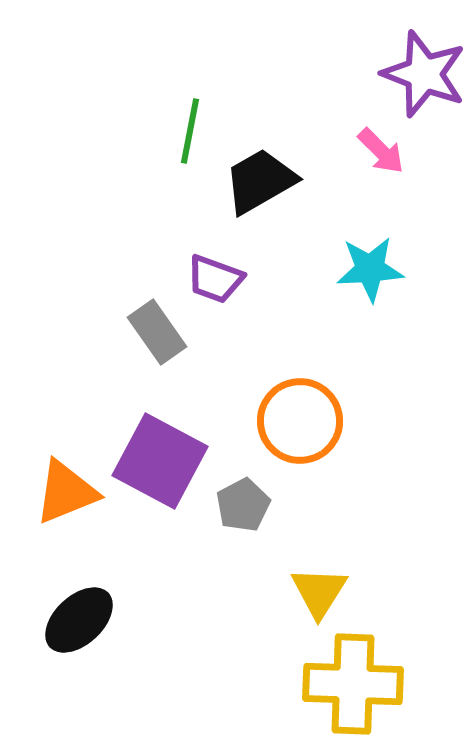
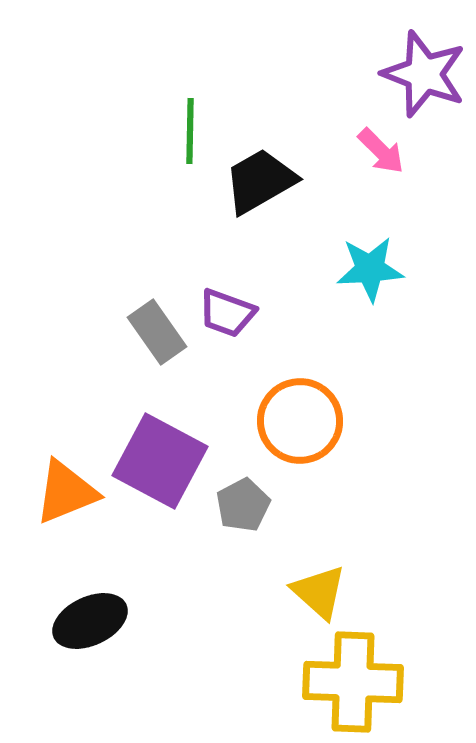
green line: rotated 10 degrees counterclockwise
purple trapezoid: moved 12 px right, 34 px down
yellow triangle: rotated 20 degrees counterclockwise
black ellipse: moved 11 px right, 1 px down; rotated 18 degrees clockwise
yellow cross: moved 2 px up
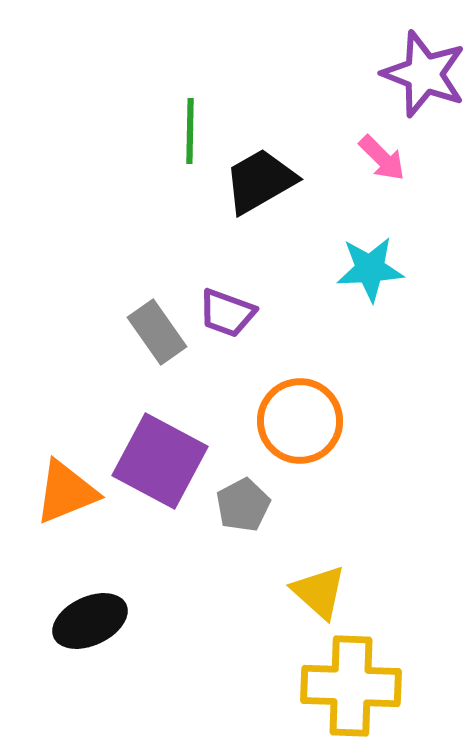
pink arrow: moved 1 px right, 7 px down
yellow cross: moved 2 px left, 4 px down
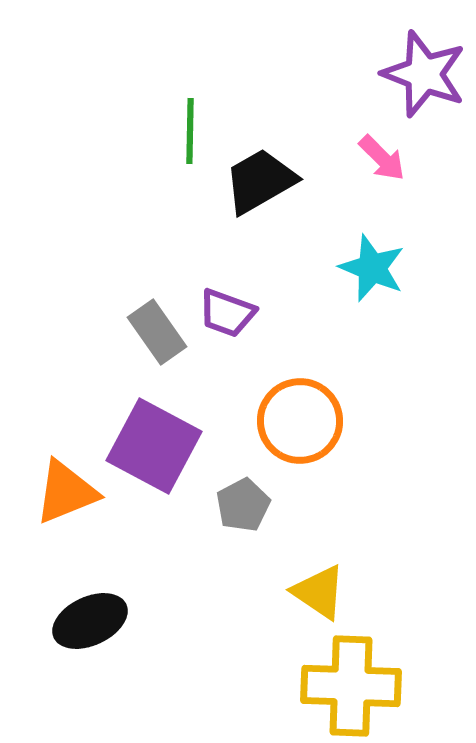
cyan star: moved 2 px right, 1 px up; rotated 26 degrees clockwise
purple square: moved 6 px left, 15 px up
yellow triangle: rotated 8 degrees counterclockwise
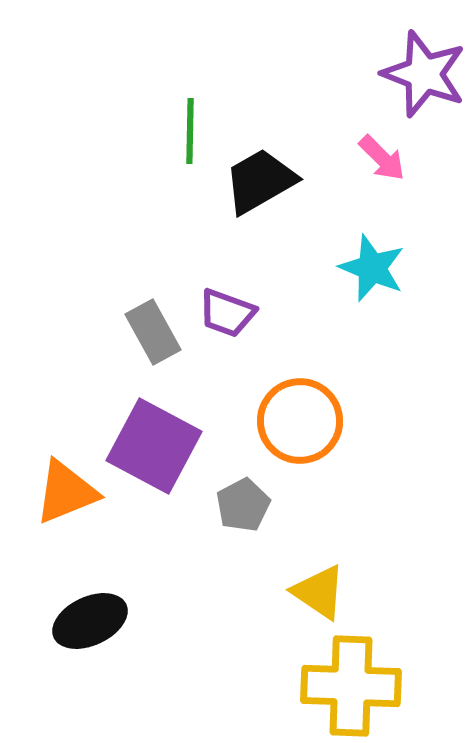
gray rectangle: moved 4 px left; rotated 6 degrees clockwise
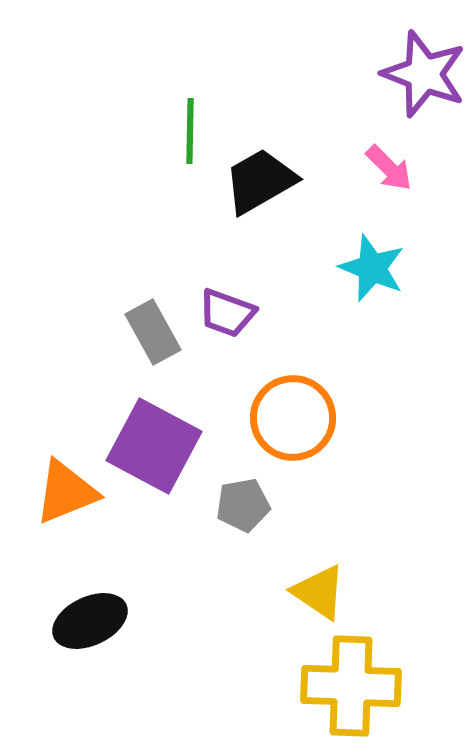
pink arrow: moved 7 px right, 10 px down
orange circle: moved 7 px left, 3 px up
gray pentagon: rotated 18 degrees clockwise
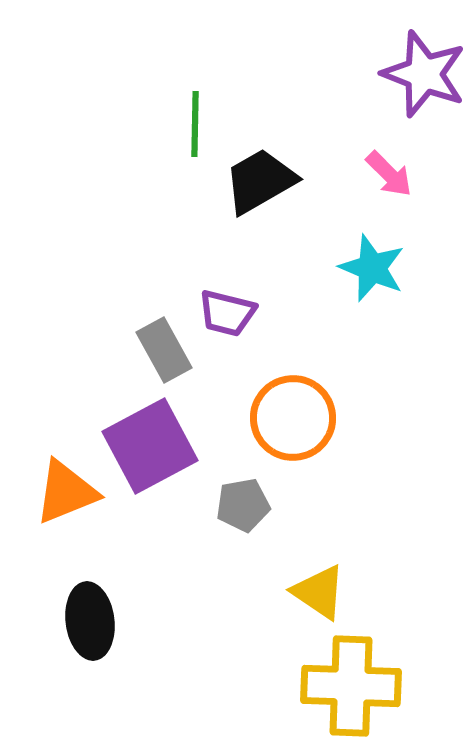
green line: moved 5 px right, 7 px up
pink arrow: moved 6 px down
purple trapezoid: rotated 6 degrees counterclockwise
gray rectangle: moved 11 px right, 18 px down
purple square: moved 4 px left; rotated 34 degrees clockwise
black ellipse: rotated 72 degrees counterclockwise
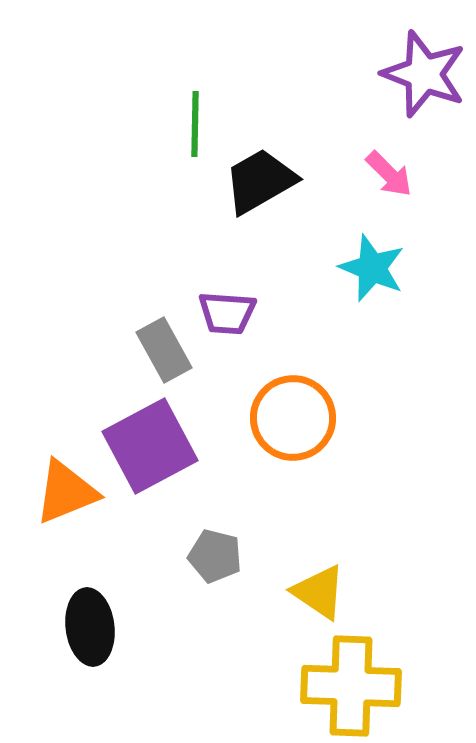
purple trapezoid: rotated 10 degrees counterclockwise
gray pentagon: moved 28 px left, 51 px down; rotated 24 degrees clockwise
black ellipse: moved 6 px down
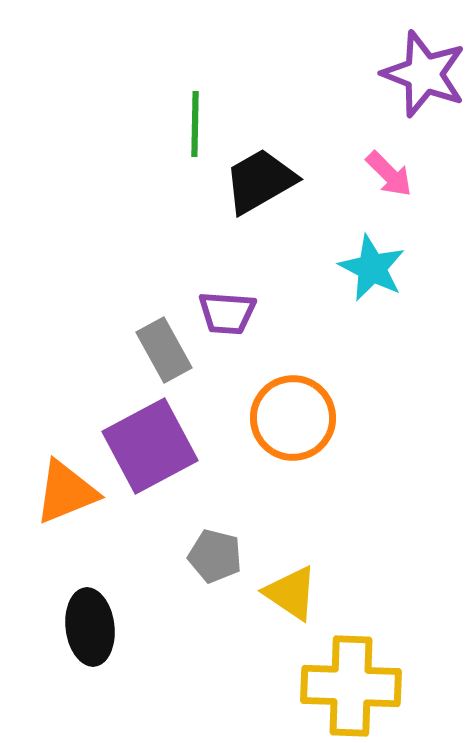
cyan star: rotated 4 degrees clockwise
yellow triangle: moved 28 px left, 1 px down
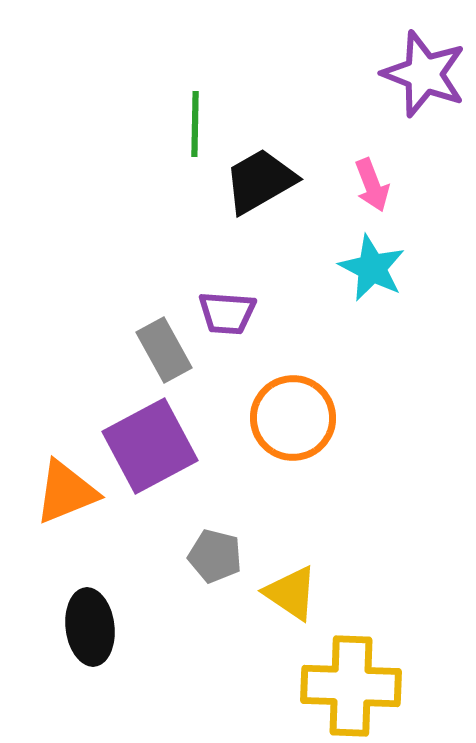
pink arrow: moved 17 px left, 11 px down; rotated 24 degrees clockwise
